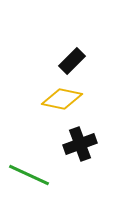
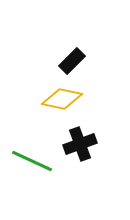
green line: moved 3 px right, 14 px up
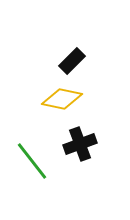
green line: rotated 27 degrees clockwise
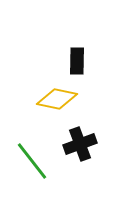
black rectangle: moved 5 px right; rotated 44 degrees counterclockwise
yellow diamond: moved 5 px left
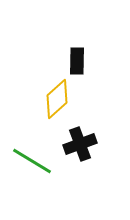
yellow diamond: rotated 54 degrees counterclockwise
green line: rotated 21 degrees counterclockwise
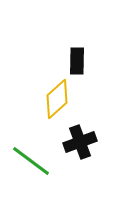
black cross: moved 2 px up
green line: moved 1 px left; rotated 6 degrees clockwise
